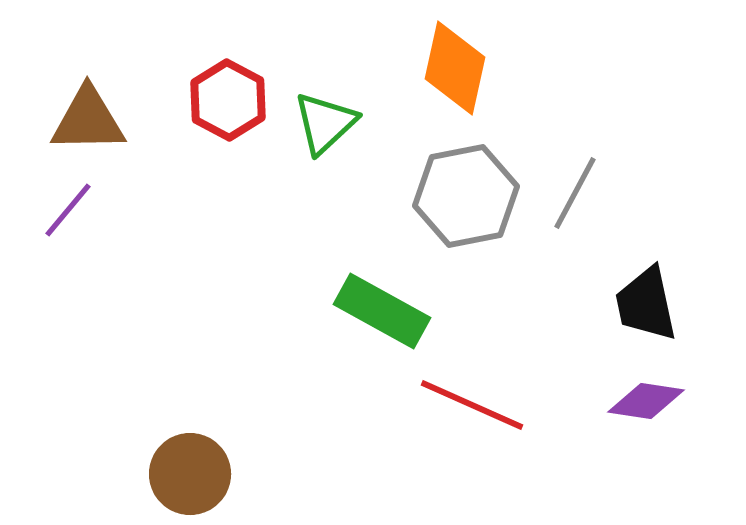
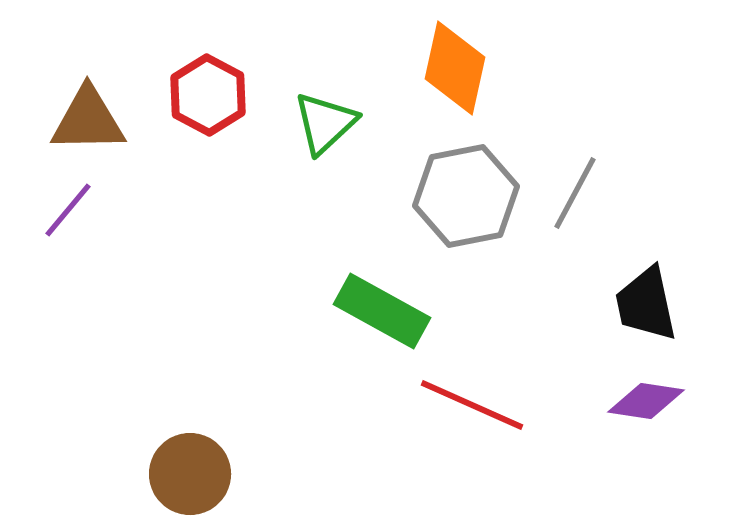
red hexagon: moved 20 px left, 5 px up
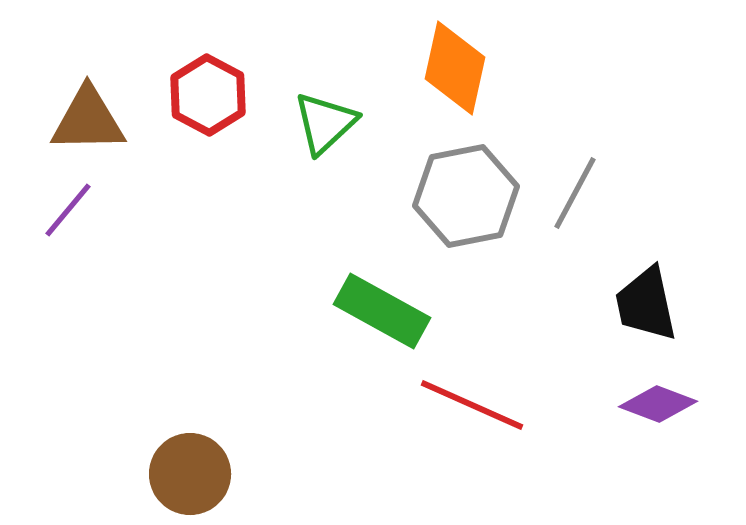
purple diamond: moved 12 px right, 3 px down; rotated 12 degrees clockwise
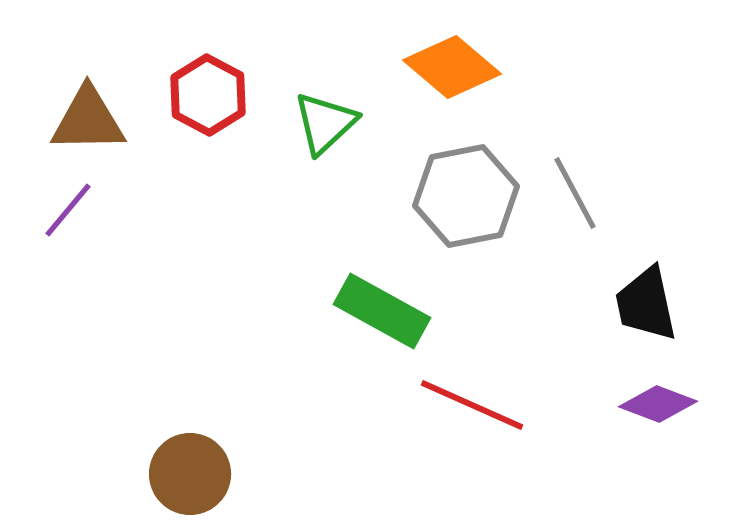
orange diamond: moved 3 px left, 1 px up; rotated 62 degrees counterclockwise
gray line: rotated 56 degrees counterclockwise
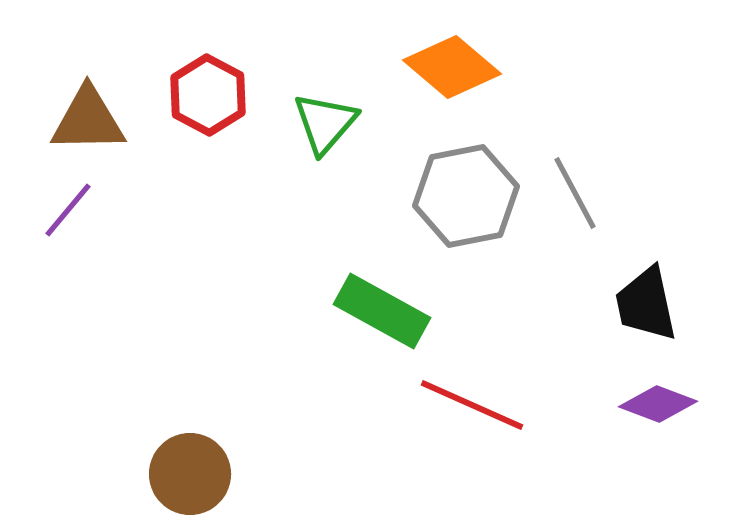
green triangle: rotated 6 degrees counterclockwise
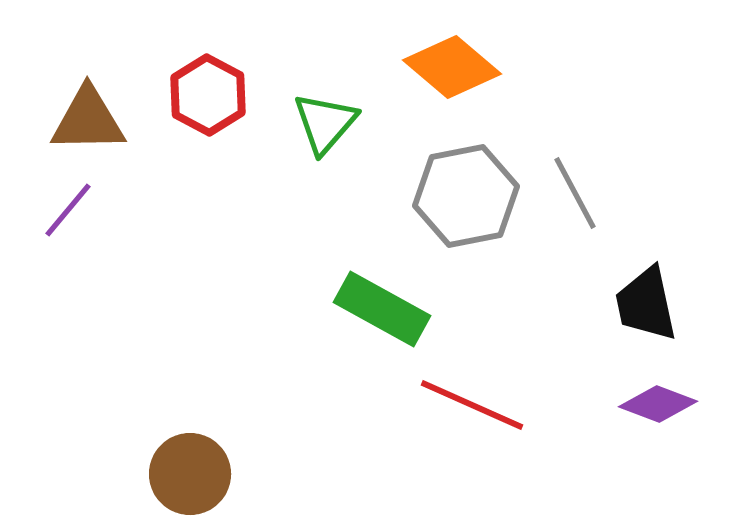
green rectangle: moved 2 px up
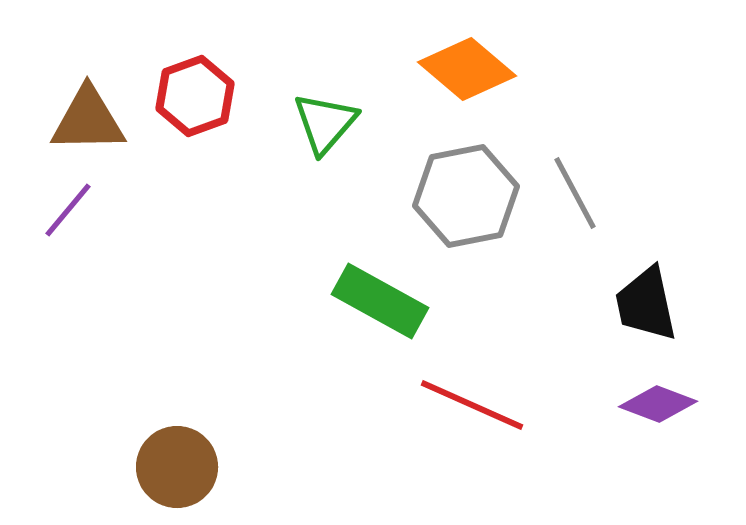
orange diamond: moved 15 px right, 2 px down
red hexagon: moved 13 px left, 1 px down; rotated 12 degrees clockwise
green rectangle: moved 2 px left, 8 px up
brown circle: moved 13 px left, 7 px up
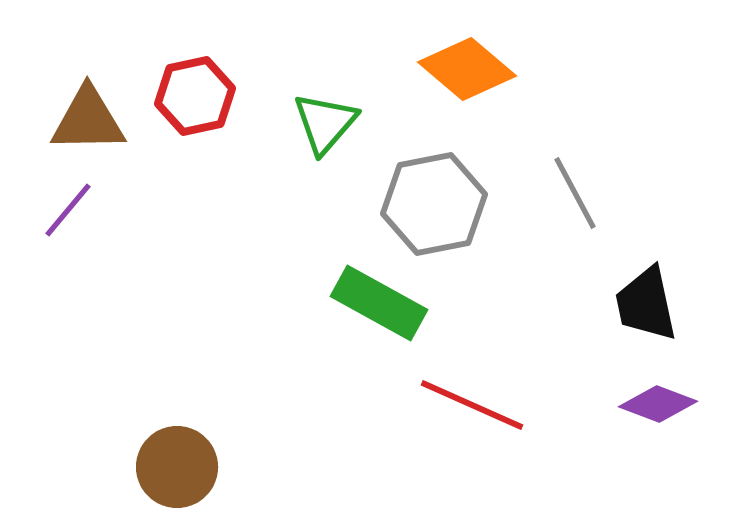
red hexagon: rotated 8 degrees clockwise
gray hexagon: moved 32 px left, 8 px down
green rectangle: moved 1 px left, 2 px down
